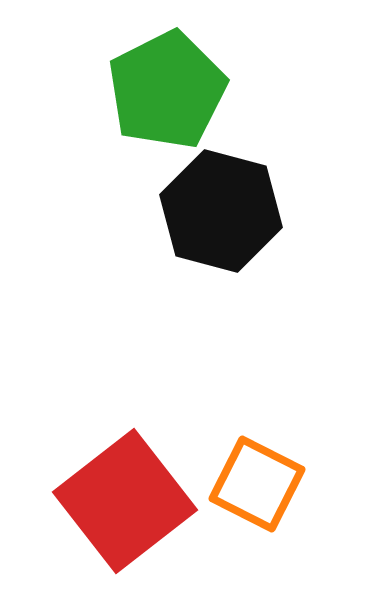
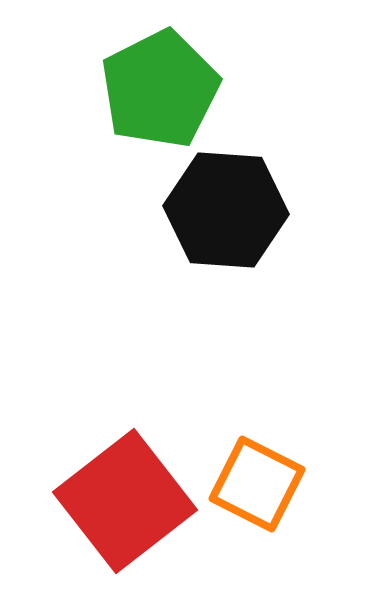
green pentagon: moved 7 px left, 1 px up
black hexagon: moved 5 px right, 1 px up; rotated 11 degrees counterclockwise
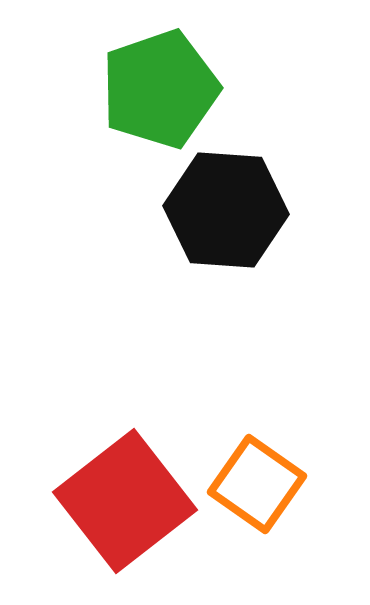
green pentagon: rotated 8 degrees clockwise
orange square: rotated 8 degrees clockwise
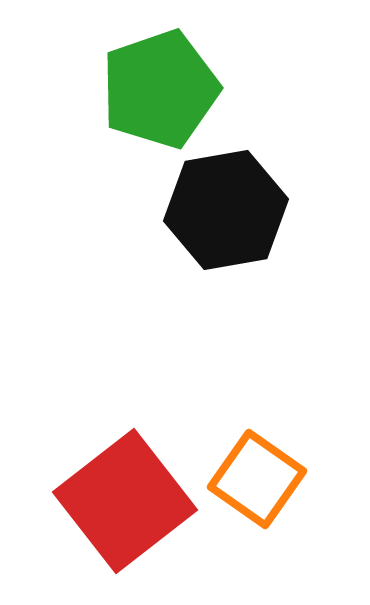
black hexagon: rotated 14 degrees counterclockwise
orange square: moved 5 px up
